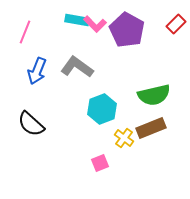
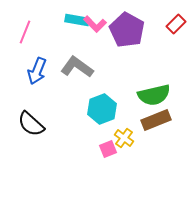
brown rectangle: moved 5 px right, 8 px up
pink square: moved 8 px right, 14 px up
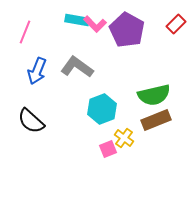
black semicircle: moved 3 px up
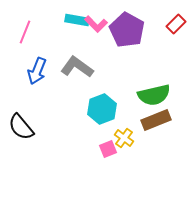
pink L-shape: moved 1 px right
black semicircle: moved 10 px left, 6 px down; rotated 8 degrees clockwise
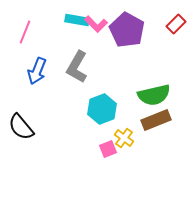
gray L-shape: rotated 96 degrees counterclockwise
